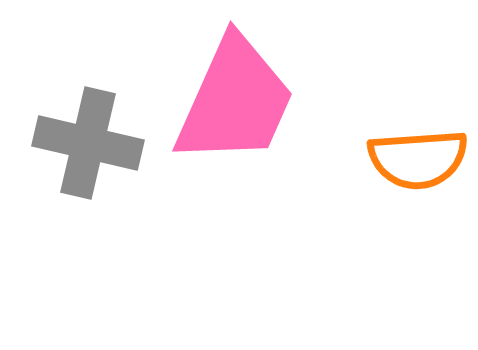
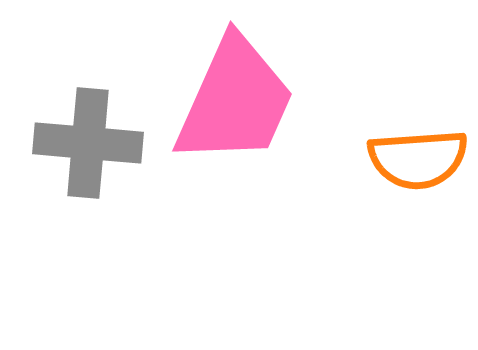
gray cross: rotated 8 degrees counterclockwise
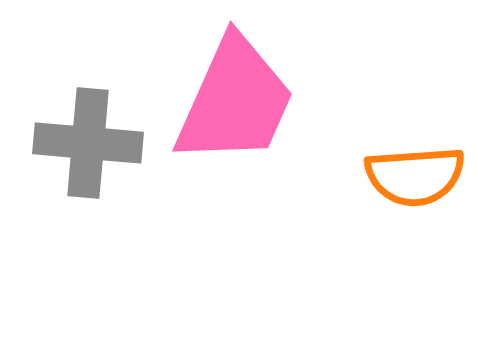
orange semicircle: moved 3 px left, 17 px down
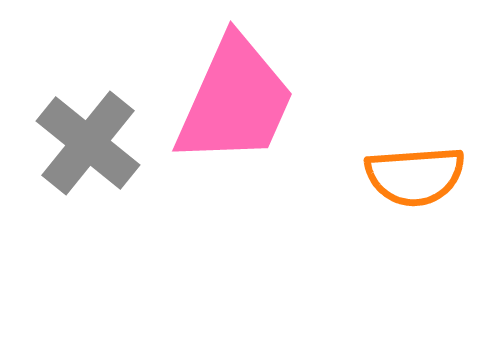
gray cross: rotated 34 degrees clockwise
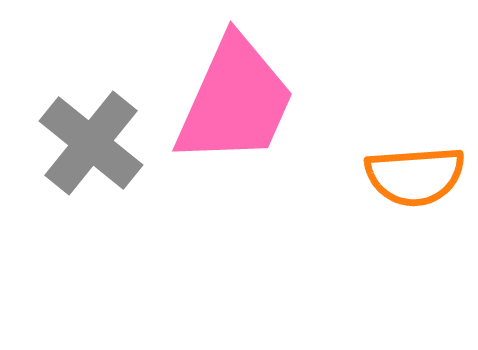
gray cross: moved 3 px right
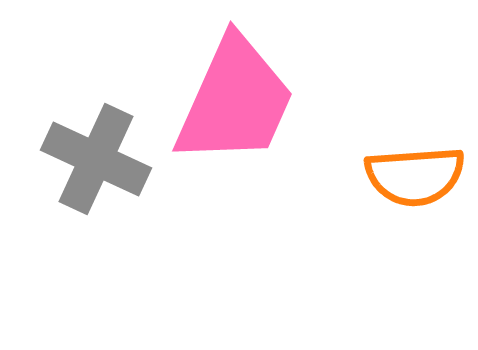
gray cross: moved 5 px right, 16 px down; rotated 14 degrees counterclockwise
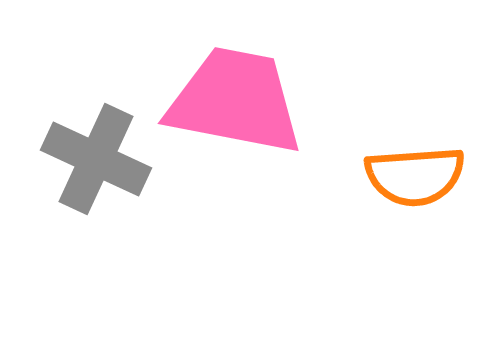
pink trapezoid: rotated 103 degrees counterclockwise
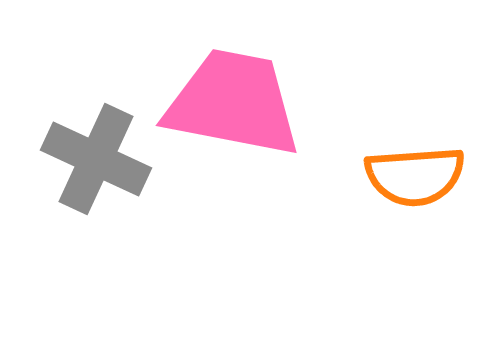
pink trapezoid: moved 2 px left, 2 px down
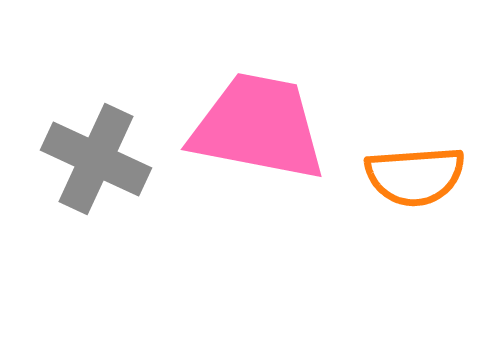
pink trapezoid: moved 25 px right, 24 px down
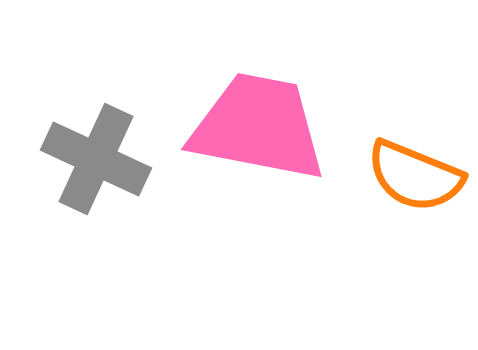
orange semicircle: rotated 26 degrees clockwise
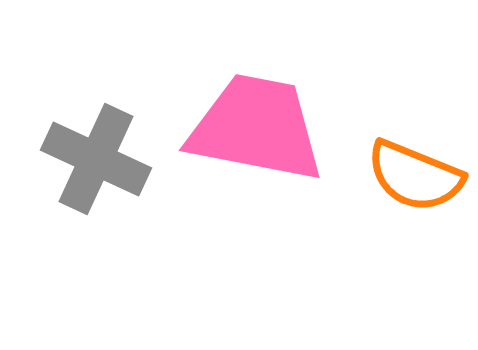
pink trapezoid: moved 2 px left, 1 px down
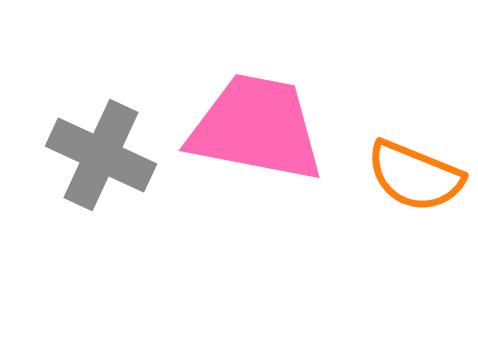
gray cross: moved 5 px right, 4 px up
